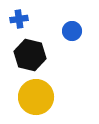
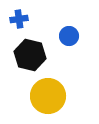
blue circle: moved 3 px left, 5 px down
yellow circle: moved 12 px right, 1 px up
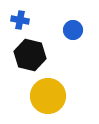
blue cross: moved 1 px right, 1 px down; rotated 18 degrees clockwise
blue circle: moved 4 px right, 6 px up
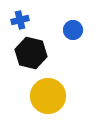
blue cross: rotated 24 degrees counterclockwise
black hexagon: moved 1 px right, 2 px up
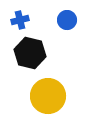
blue circle: moved 6 px left, 10 px up
black hexagon: moved 1 px left
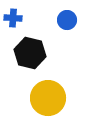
blue cross: moved 7 px left, 2 px up; rotated 18 degrees clockwise
yellow circle: moved 2 px down
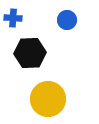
black hexagon: rotated 16 degrees counterclockwise
yellow circle: moved 1 px down
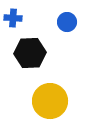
blue circle: moved 2 px down
yellow circle: moved 2 px right, 2 px down
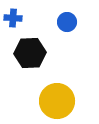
yellow circle: moved 7 px right
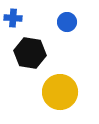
black hexagon: rotated 12 degrees clockwise
yellow circle: moved 3 px right, 9 px up
